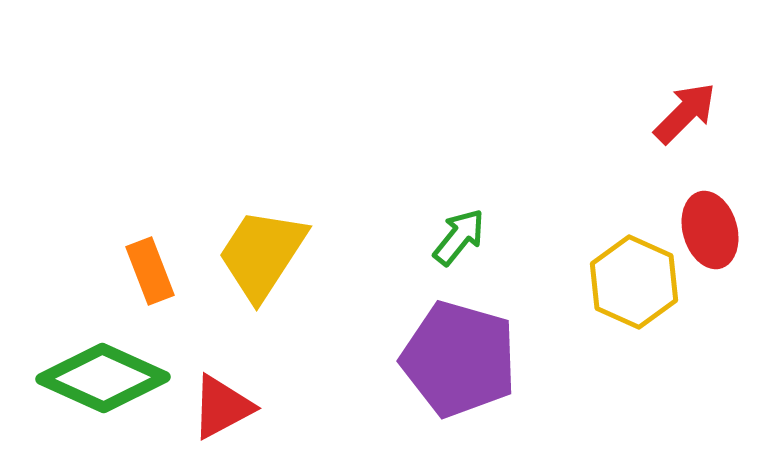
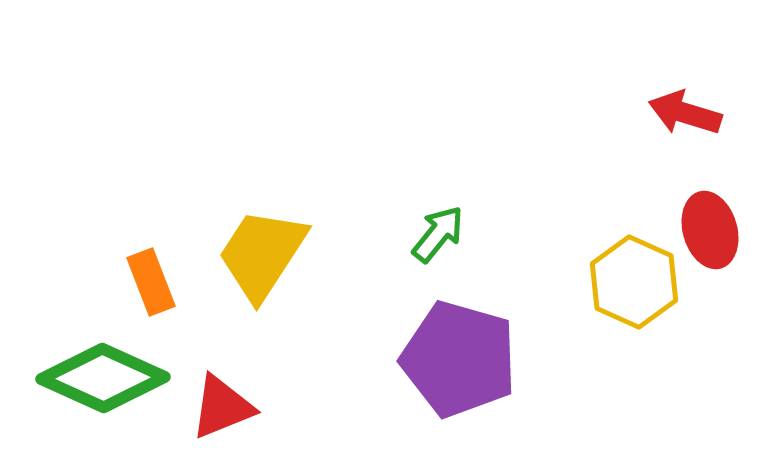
red arrow: rotated 118 degrees counterclockwise
green arrow: moved 21 px left, 3 px up
orange rectangle: moved 1 px right, 11 px down
red triangle: rotated 6 degrees clockwise
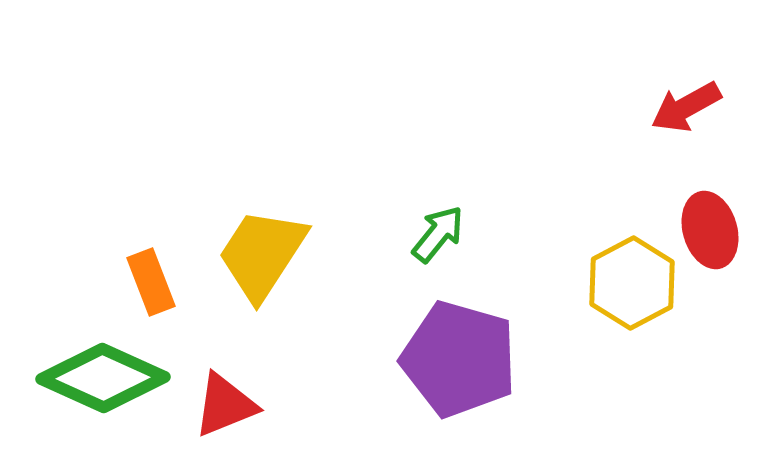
red arrow: moved 1 px right, 6 px up; rotated 46 degrees counterclockwise
yellow hexagon: moved 2 px left, 1 px down; rotated 8 degrees clockwise
red triangle: moved 3 px right, 2 px up
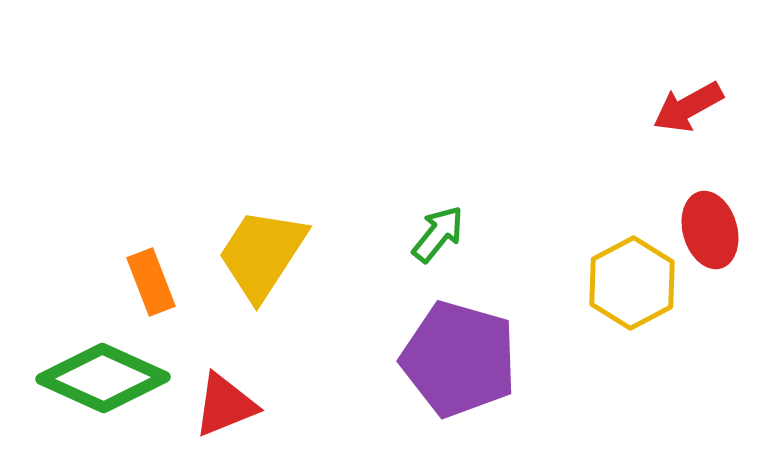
red arrow: moved 2 px right
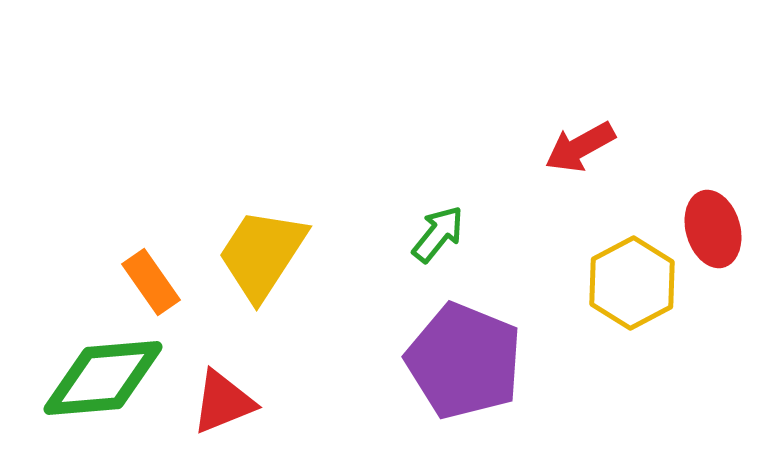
red arrow: moved 108 px left, 40 px down
red ellipse: moved 3 px right, 1 px up
orange rectangle: rotated 14 degrees counterclockwise
purple pentagon: moved 5 px right, 2 px down; rotated 6 degrees clockwise
green diamond: rotated 29 degrees counterclockwise
red triangle: moved 2 px left, 3 px up
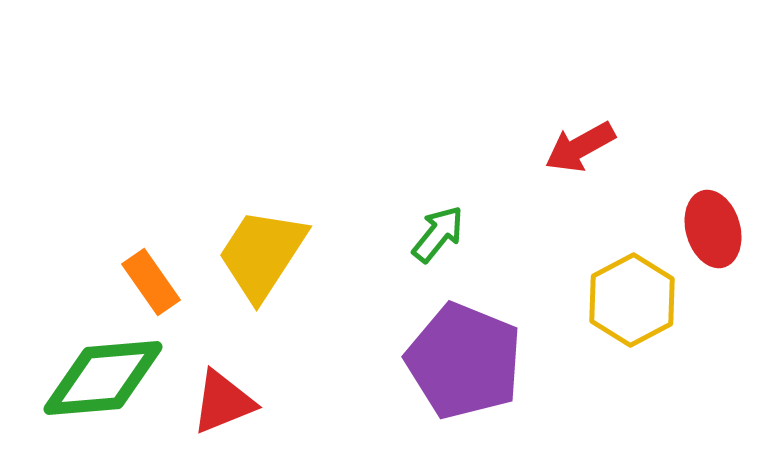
yellow hexagon: moved 17 px down
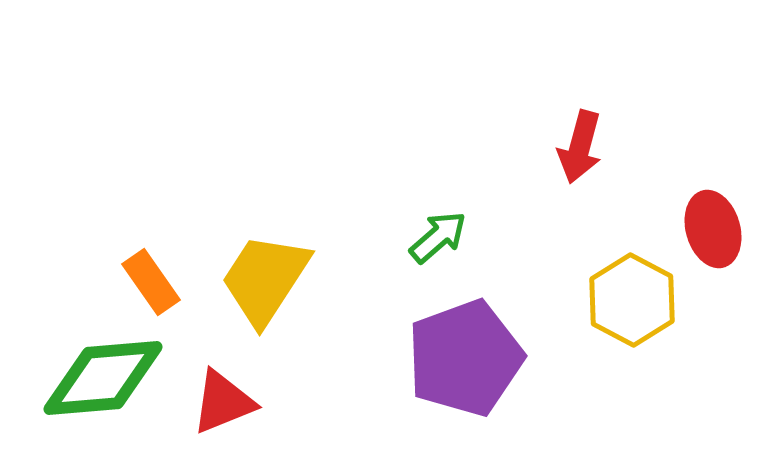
red arrow: rotated 46 degrees counterclockwise
green arrow: moved 3 px down; rotated 10 degrees clockwise
yellow trapezoid: moved 3 px right, 25 px down
yellow hexagon: rotated 4 degrees counterclockwise
purple pentagon: moved 1 px right, 3 px up; rotated 30 degrees clockwise
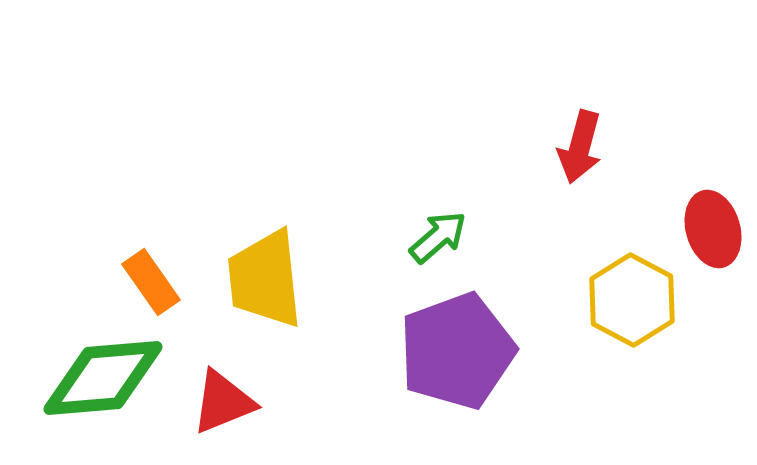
yellow trapezoid: rotated 39 degrees counterclockwise
purple pentagon: moved 8 px left, 7 px up
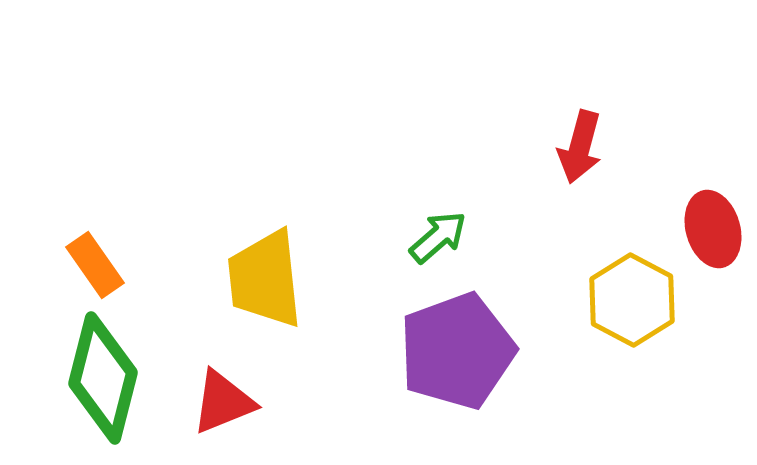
orange rectangle: moved 56 px left, 17 px up
green diamond: rotated 71 degrees counterclockwise
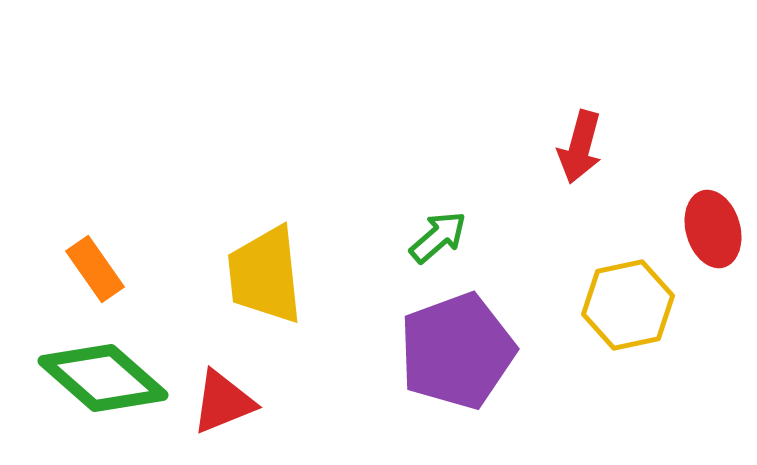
orange rectangle: moved 4 px down
yellow trapezoid: moved 4 px up
yellow hexagon: moved 4 px left, 5 px down; rotated 20 degrees clockwise
green diamond: rotated 63 degrees counterclockwise
